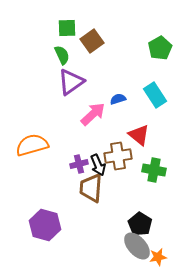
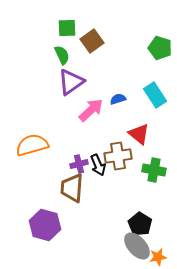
green pentagon: rotated 25 degrees counterclockwise
pink arrow: moved 2 px left, 4 px up
red triangle: moved 1 px up
brown trapezoid: moved 19 px left
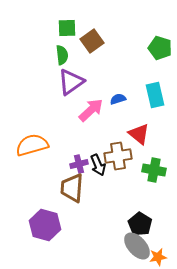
green semicircle: rotated 18 degrees clockwise
cyan rectangle: rotated 20 degrees clockwise
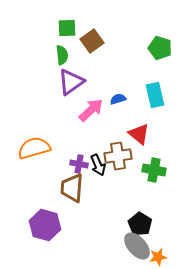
orange semicircle: moved 2 px right, 3 px down
purple cross: rotated 24 degrees clockwise
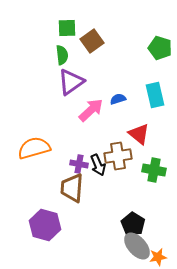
black pentagon: moved 7 px left
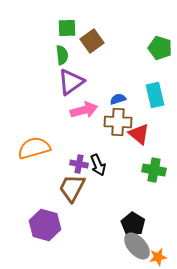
pink arrow: moved 7 px left; rotated 28 degrees clockwise
brown cross: moved 34 px up; rotated 12 degrees clockwise
brown trapezoid: rotated 24 degrees clockwise
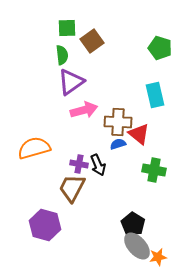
blue semicircle: moved 45 px down
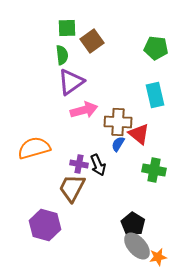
green pentagon: moved 4 px left; rotated 10 degrees counterclockwise
blue semicircle: rotated 42 degrees counterclockwise
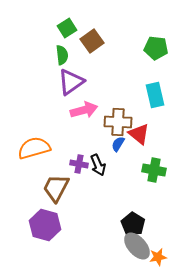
green square: rotated 30 degrees counterclockwise
brown trapezoid: moved 16 px left
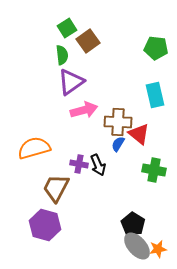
brown square: moved 4 px left
orange star: moved 8 px up
